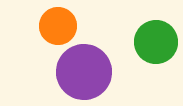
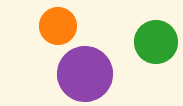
purple circle: moved 1 px right, 2 px down
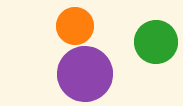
orange circle: moved 17 px right
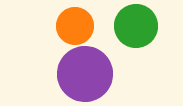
green circle: moved 20 px left, 16 px up
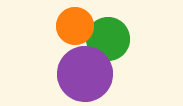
green circle: moved 28 px left, 13 px down
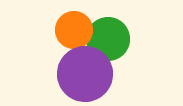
orange circle: moved 1 px left, 4 px down
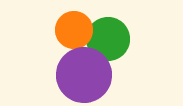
purple circle: moved 1 px left, 1 px down
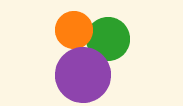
purple circle: moved 1 px left
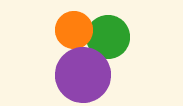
green circle: moved 2 px up
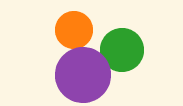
green circle: moved 14 px right, 13 px down
